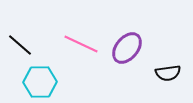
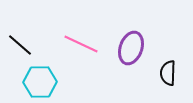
purple ellipse: moved 4 px right; rotated 20 degrees counterclockwise
black semicircle: rotated 100 degrees clockwise
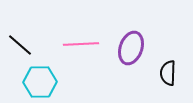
pink line: rotated 28 degrees counterclockwise
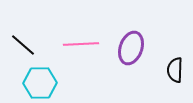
black line: moved 3 px right
black semicircle: moved 7 px right, 3 px up
cyan hexagon: moved 1 px down
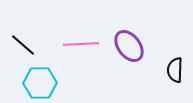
purple ellipse: moved 2 px left, 2 px up; rotated 56 degrees counterclockwise
